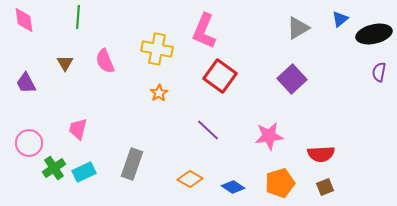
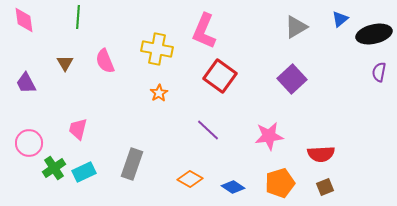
gray triangle: moved 2 px left, 1 px up
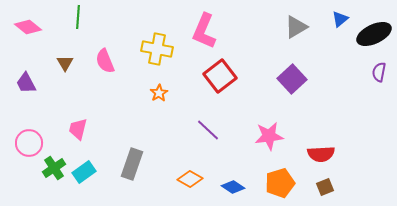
pink diamond: moved 4 px right, 7 px down; rotated 44 degrees counterclockwise
black ellipse: rotated 12 degrees counterclockwise
red square: rotated 16 degrees clockwise
cyan rectangle: rotated 10 degrees counterclockwise
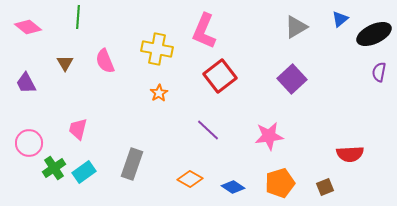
red semicircle: moved 29 px right
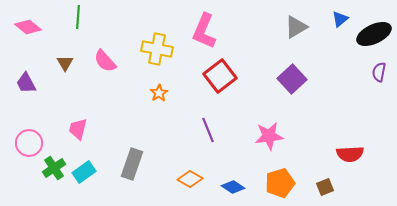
pink semicircle: rotated 20 degrees counterclockwise
purple line: rotated 25 degrees clockwise
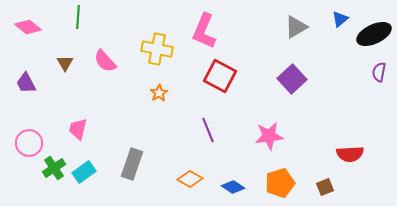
red square: rotated 24 degrees counterclockwise
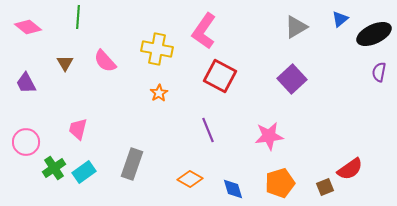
pink L-shape: rotated 12 degrees clockwise
pink circle: moved 3 px left, 1 px up
red semicircle: moved 15 px down; rotated 32 degrees counterclockwise
blue diamond: moved 2 px down; rotated 40 degrees clockwise
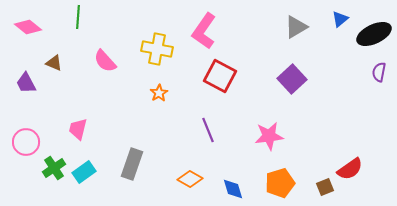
brown triangle: moved 11 px left; rotated 36 degrees counterclockwise
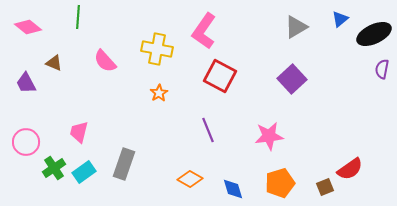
purple semicircle: moved 3 px right, 3 px up
pink trapezoid: moved 1 px right, 3 px down
gray rectangle: moved 8 px left
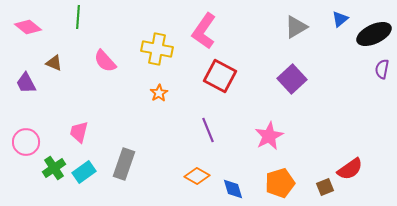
pink star: rotated 20 degrees counterclockwise
orange diamond: moved 7 px right, 3 px up
